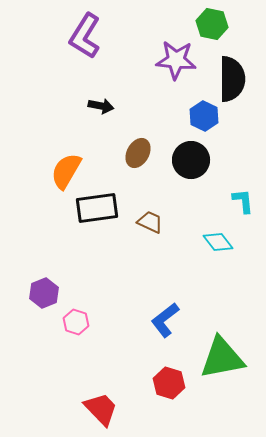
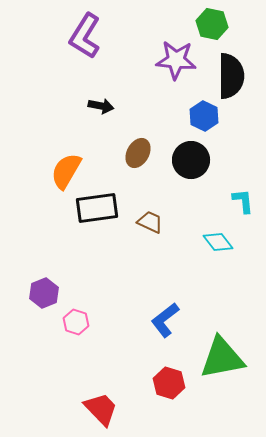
black semicircle: moved 1 px left, 3 px up
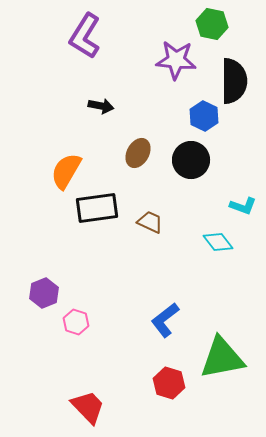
black semicircle: moved 3 px right, 5 px down
cyan L-shape: moved 5 px down; rotated 116 degrees clockwise
red trapezoid: moved 13 px left, 2 px up
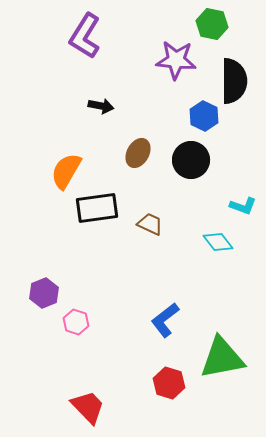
brown trapezoid: moved 2 px down
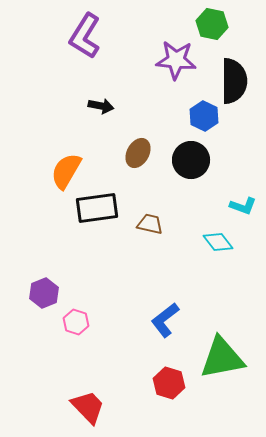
brown trapezoid: rotated 12 degrees counterclockwise
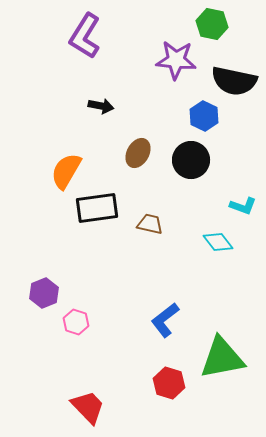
black semicircle: rotated 102 degrees clockwise
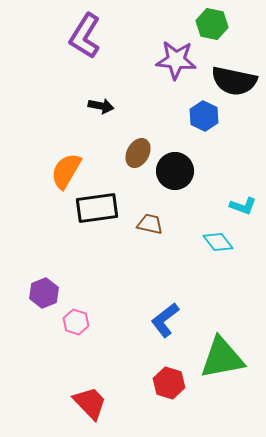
black circle: moved 16 px left, 11 px down
red trapezoid: moved 2 px right, 4 px up
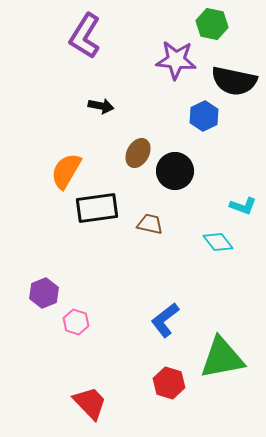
blue hexagon: rotated 8 degrees clockwise
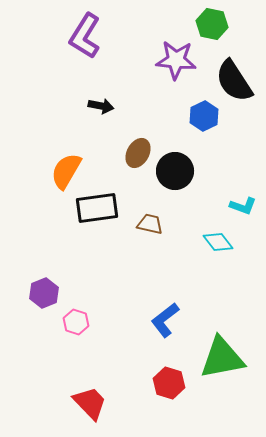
black semicircle: rotated 45 degrees clockwise
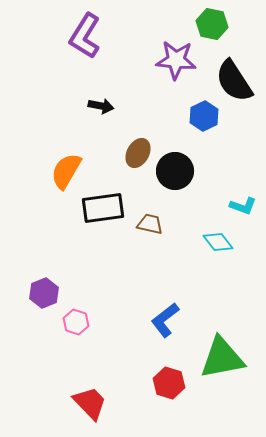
black rectangle: moved 6 px right
